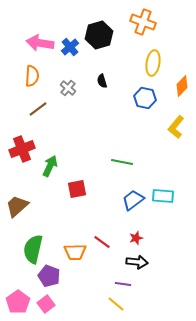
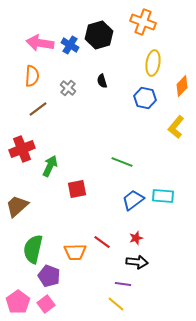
blue cross: moved 2 px up; rotated 18 degrees counterclockwise
green line: rotated 10 degrees clockwise
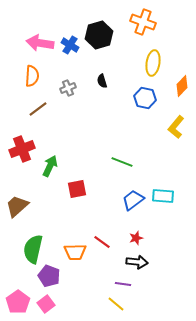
gray cross: rotated 28 degrees clockwise
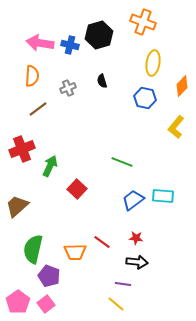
blue cross: rotated 18 degrees counterclockwise
red square: rotated 36 degrees counterclockwise
red star: rotated 24 degrees clockwise
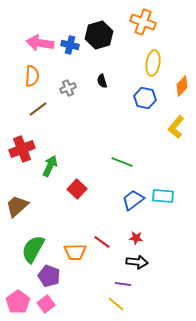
green semicircle: rotated 16 degrees clockwise
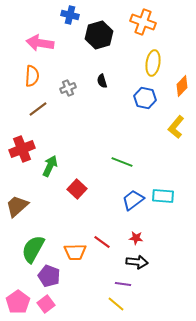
blue cross: moved 30 px up
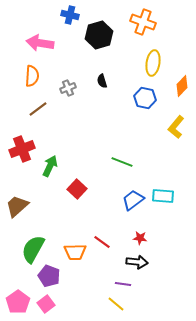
red star: moved 4 px right
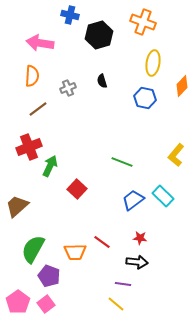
yellow L-shape: moved 28 px down
red cross: moved 7 px right, 2 px up
cyan rectangle: rotated 40 degrees clockwise
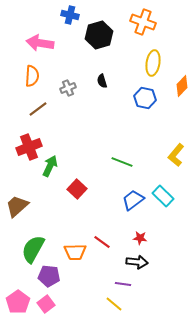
purple pentagon: rotated 15 degrees counterclockwise
yellow line: moved 2 px left
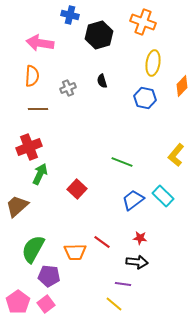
brown line: rotated 36 degrees clockwise
green arrow: moved 10 px left, 8 px down
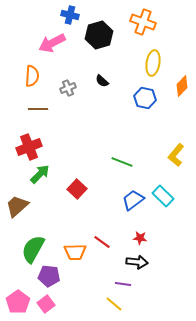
pink arrow: moved 12 px right; rotated 36 degrees counterclockwise
black semicircle: rotated 32 degrees counterclockwise
green arrow: rotated 20 degrees clockwise
